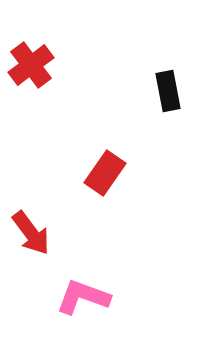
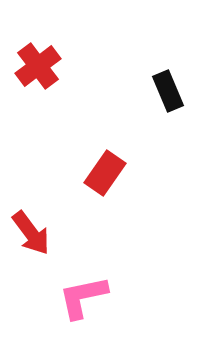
red cross: moved 7 px right, 1 px down
black rectangle: rotated 12 degrees counterclockwise
pink L-shape: rotated 32 degrees counterclockwise
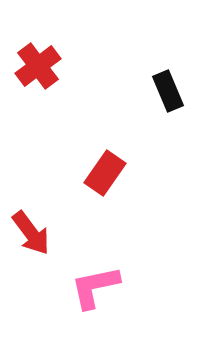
pink L-shape: moved 12 px right, 10 px up
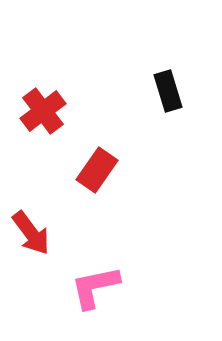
red cross: moved 5 px right, 45 px down
black rectangle: rotated 6 degrees clockwise
red rectangle: moved 8 px left, 3 px up
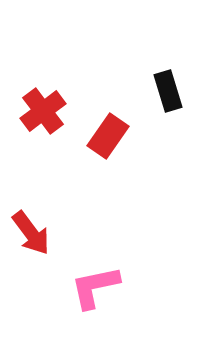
red rectangle: moved 11 px right, 34 px up
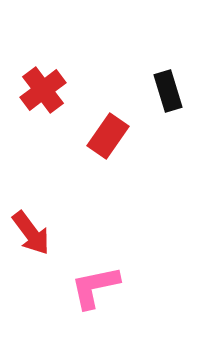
red cross: moved 21 px up
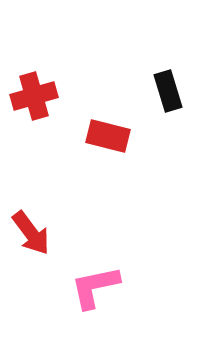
red cross: moved 9 px left, 6 px down; rotated 21 degrees clockwise
red rectangle: rotated 69 degrees clockwise
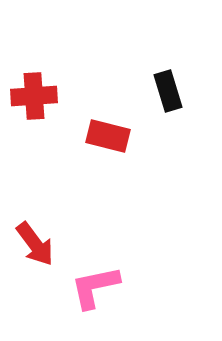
red cross: rotated 12 degrees clockwise
red arrow: moved 4 px right, 11 px down
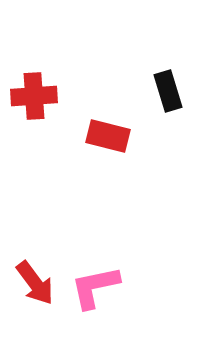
red arrow: moved 39 px down
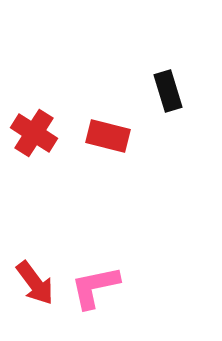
red cross: moved 37 px down; rotated 36 degrees clockwise
